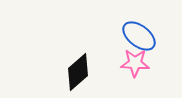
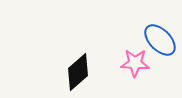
blue ellipse: moved 21 px right, 4 px down; rotated 8 degrees clockwise
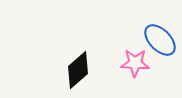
black diamond: moved 2 px up
